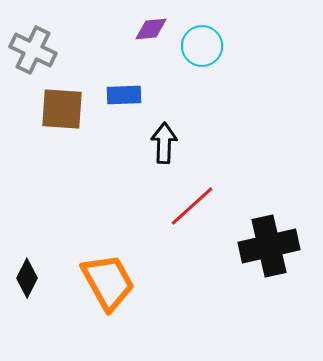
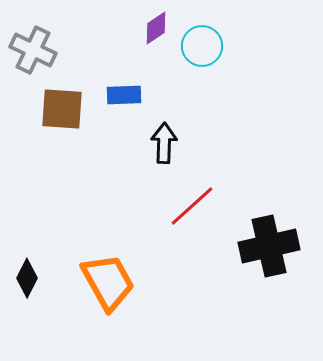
purple diamond: moved 5 px right, 1 px up; rotated 28 degrees counterclockwise
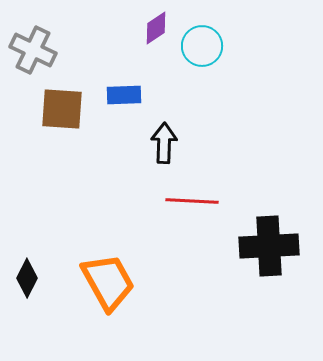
red line: moved 5 px up; rotated 45 degrees clockwise
black cross: rotated 10 degrees clockwise
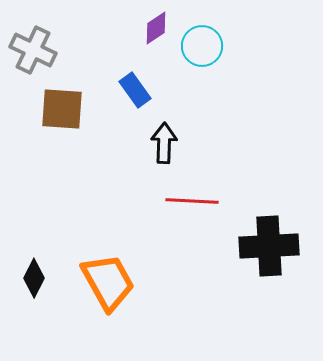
blue rectangle: moved 11 px right, 5 px up; rotated 56 degrees clockwise
black diamond: moved 7 px right
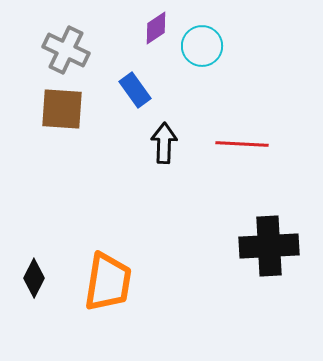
gray cross: moved 33 px right
red line: moved 50 px right, 57 px up
orange trapezoid: rotated 38 degrees clockwise
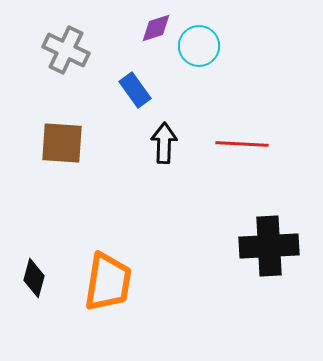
purple diamond: rotated 16 degrees clockwise
cyan circle: moved 3 px left
brown square: moved 34 px down
black diamond: rotated 12 degrees counterclockwise
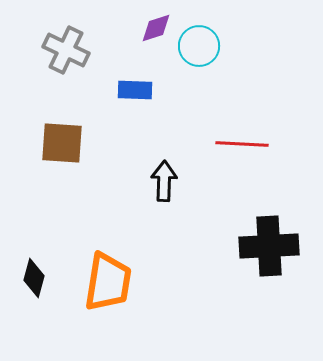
blue rectangle: rotated 52 degrees counterclockwise
black arrow: moved 38 px down
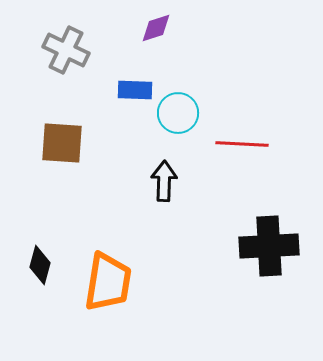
cyan circle: moved 21 px left, 67 px down
black diamond: moved 6 px right, 13 px up
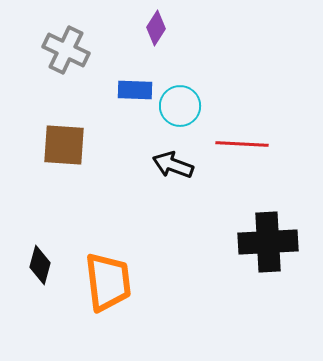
purple diamond: rotated 40 degrees counterclockwise
cyan circle: moved 2 px right, 7 px up
brown square: moved 2 px right, 2 px down
black arrow: moved 9 px right, 16 px up; rotated 72 degrees counterclockwise
black cross: moved 1 px left, 4 px up
orange trapezoid: rotated 16 degrees counterclockwise
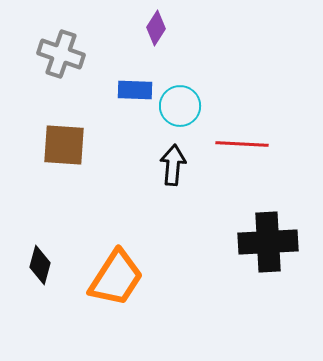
gray cross: moved 5 px left, 4 px down; rotated 6 degrees counterclockwise
black arrow: rotated 75 degrees clockwise
orange trapezoid: moved 8 px right, 4 px up; rotated 40 degrees clockwise
